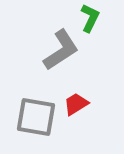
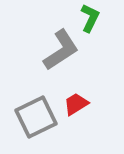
gray square: rotated 36 degrees counterclockwise
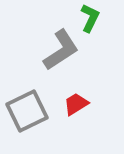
gray square: moved 9 px left, 6 px up
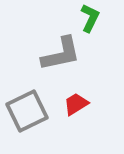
gray L-shape: moved 4 px down; rotated 21 degrees clockwise
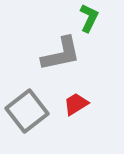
green L-shape: moved 1 px left
gray square: rotated 12 degrees counterclockwise
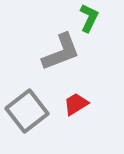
gray L-shape: moved 2 px up; rotated 9 degrees counterclockwise
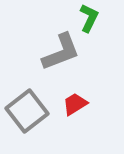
red trapezoid: moved 1 px left
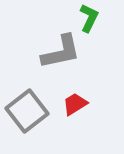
gray L-shape: rotated 9 degrees clockwise
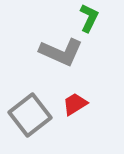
gray L-shape: rotated 36 degrees clockwise
gray square: moved 3 px right, 4 px down
